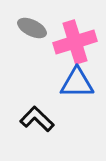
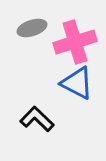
gray ellipse: rotated 44 degrees counterclockwise
blue triangle: rotated 27 degrees clockwise
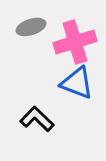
gray ellipse: moved 1 px left, 1 px up
blue triangle: rotated 6 degrees counterclockwise
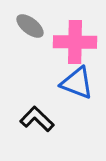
gray ellipse: moved 1 px left, 1 px up; rotated 56 degrees clockwise
pink cross: rotated 18 degrees clockwise
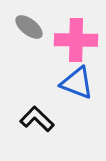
gray ellipse: moved 1 px left, 1 px down
pink cross: moved 1 px right, 2 px up
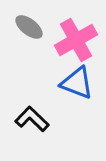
pink cross: rotated 30 degrees counterclockwise
black L-shape: moved 5 px left
